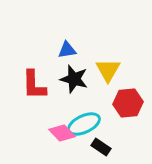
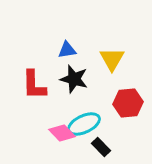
yellow triangle: moved 4 px right, 11 px up
black rectangle: rotated 12 degrees clockwise
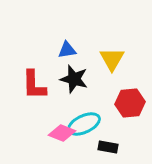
red hexagon: moved 2 px right
pink diamond: rotated 24 degrees counterclockwise
black rectangle: moved 7 px right; rotated 36 degrees counterclockwise
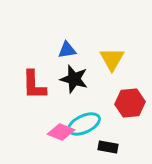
pink diamond: moved 1 px left, 1 px up
